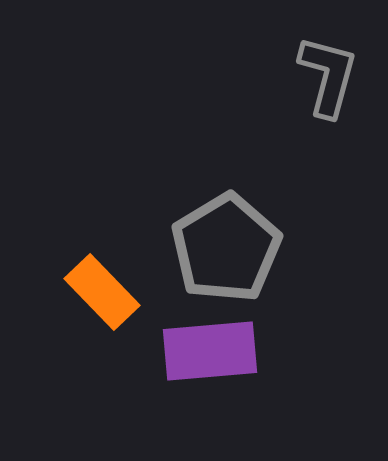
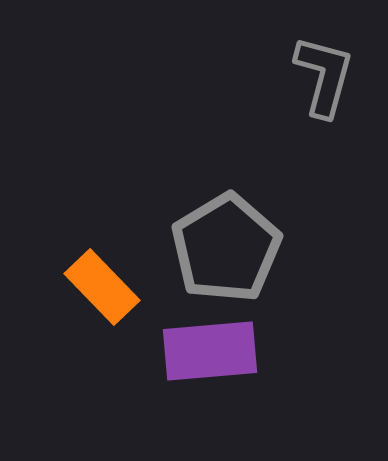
gray L-shape: moved 4 px left
orange rectangle: moved 5 px up
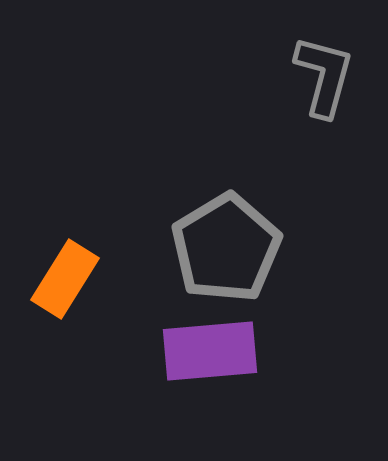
orange rectangle: moved 37 px left, 8 px up; rotated 76 degrees clockwise
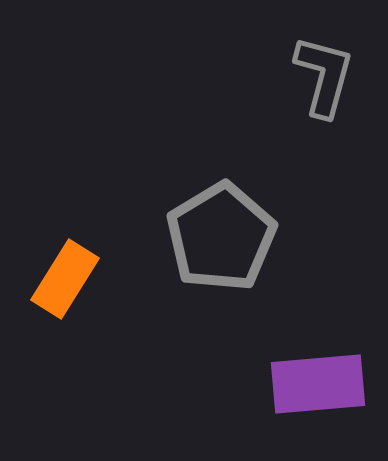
gray pentagon: moved 5 px left, 11 px up
purple rectangle: moved 108 px right, 33 px down
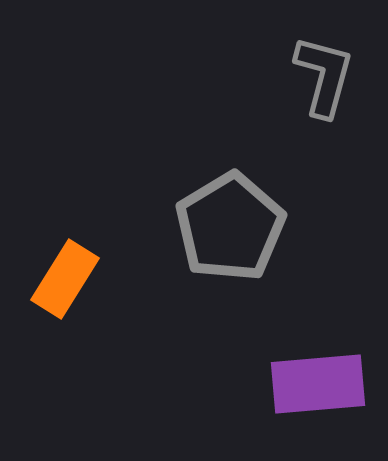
gray pentagon: moved 9 px right, 10 px up
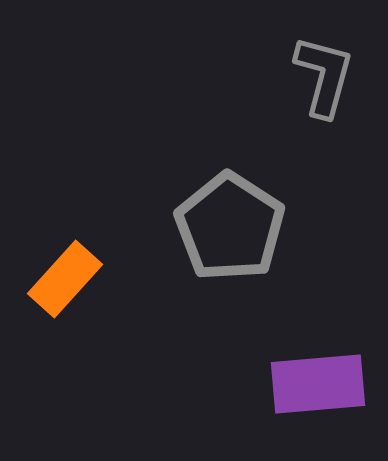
gray pentagon: rotated 8 degrees counterclockwise
orange rectangle: rotated 10 degrees clockwise
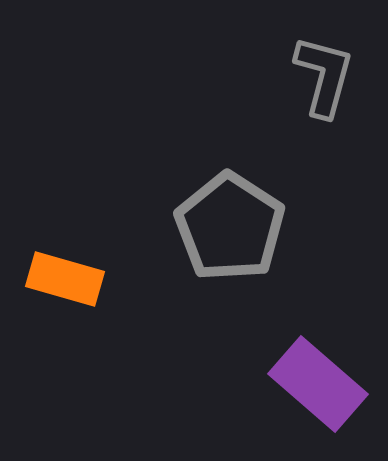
orange rectangle: rotated 64 degrees clockwise
purple rectangle: rotated 46 degrees clockwise
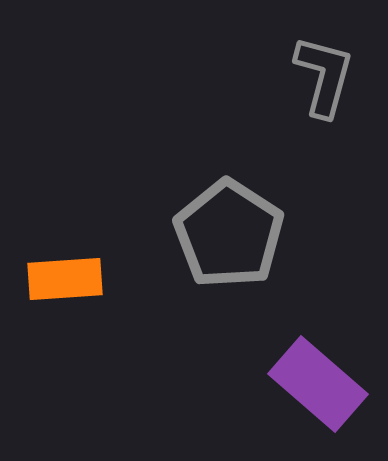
gray pentagon: moved 1 px left, 7 px down
orange rectangle: rotated 20 degrees counterclockwise
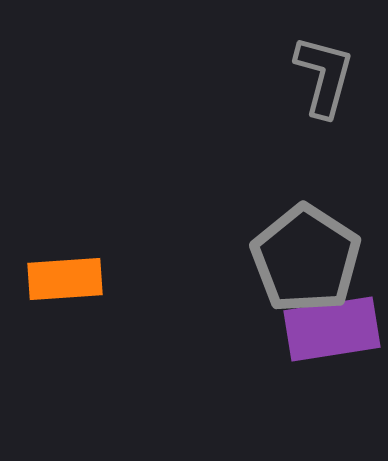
gray pentagon: moved 77 px right, 25 px down
purple rectangle: moved 14 px right, 55 px up; rotated 50 degrees counterclockwise
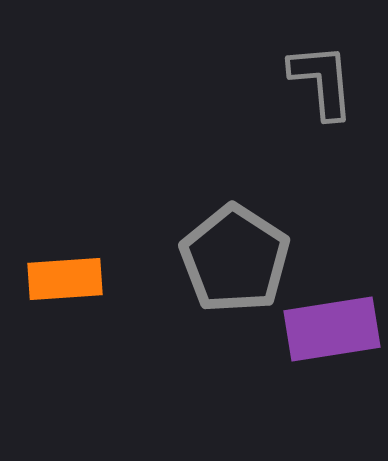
gray L-shape: moved 2 px left, 5 px down; rotated 20 degrees counterclockwise
gray pentagon: moved 71 px left
